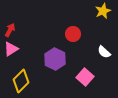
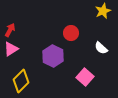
red circle: moved 2 px left, 1 px up
white semicircle: moved 3 px left, 4 px up
purple hexagon: moved 2 px left, 3 px up
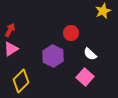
white semicircle: moved 11 px left, 6 px down
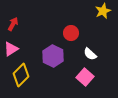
red arrow: moved 3 px right, 6 px up
yellow diamond: moved 6 px up
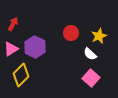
yellow star: moved 4 px left, 25 px down
purple hexagon: moved 18 px left, 9 px up
pink square: moved 6 px right, 1 px down
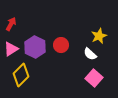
red arrow: moved 2 px left
red circle: moved 10 px left, 12 px down
pink square: moved 3 px right
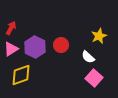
red arrow: moved 4 px down
white semicircle: moved 2 px left, 3 px down
yellow diamond: rotated 25 degrees clockwise
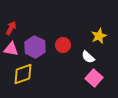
red circle: moved 2 px right
pink triangle: rotated 42 degrees clockwise
yellow diamond: moved 2 px right, 1 px up
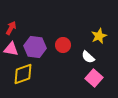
purple hexagon: rotated 20 degrees counterclockwise
